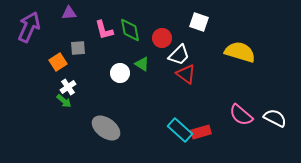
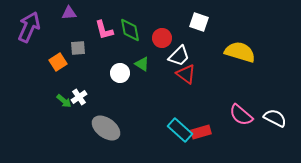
white trapezoid: moved 1 px down
white cross: moved 11 px right, 10 px down
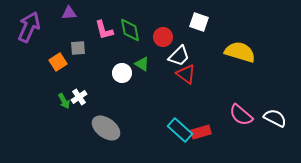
red circle: moved 1 px right, 1 px up
white circle: moved 2 px right
green arrow: rotated 21 degrees clockwise
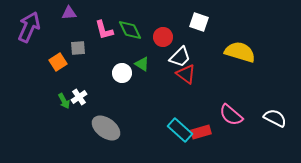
green diamond: rotated 15 degrees counterclockwise
white trapezoid: moved 1 px right, 1 px down
pink semicircle: moved 10 px left
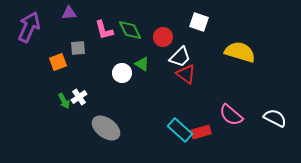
orange square: rotated 12 degrees clockwise
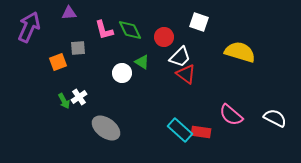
red circle: moved 1 px right
green triangle: moved 2 px up
red rectangle: rotated 24 degrees clockwise
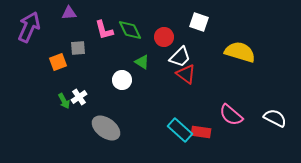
white circle: moved 7 px down
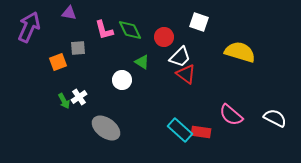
purple triangle: rotated 14 degrees clockwise
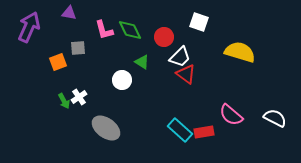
red rectangle: moved 3 px right; rotated 18 degrees counterclockwise
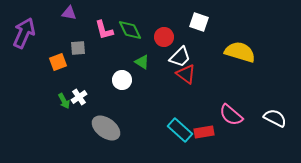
purple arrow: moved 5 px left, 6 px down
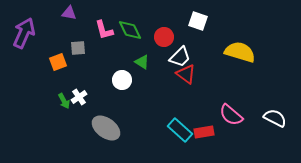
white square: moved 1 px left, 1 px up
